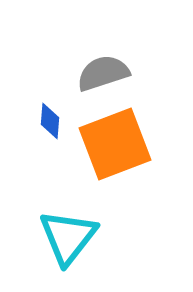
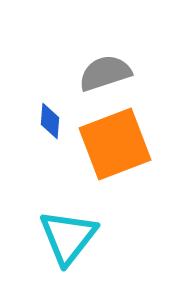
gray semicircle: moved 2 px right
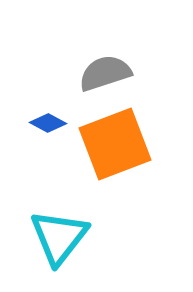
blue diamond: moved 2 px left, 2 px down; rotated 66 degrees counterclockwise
cyan triangle: moved 9 px left
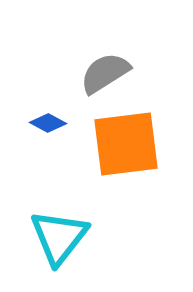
gray semicircle: rotated 14 degrees counterclockwise
orange square: moved 11 px right; rotated 14 degrees clockwise
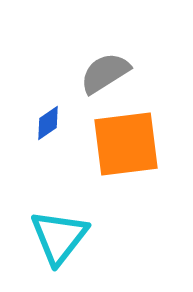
blue diamond: rotated 63 degrees counterclockwise
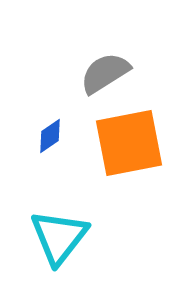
blue diamond: moved 2 px right, 13 px down
orange square: moved 3 px right, 1 px up; rotated 4 degrees counterclockwise
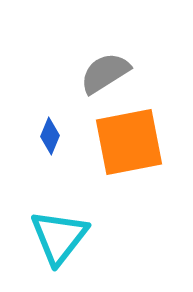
blue diamond: rotated 33 degrees counterclockwise
orange square: moved 1 px up
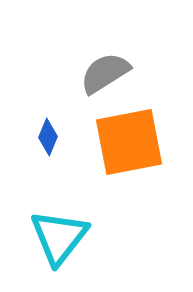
blue diamond: moved 2 px left, 1 px down
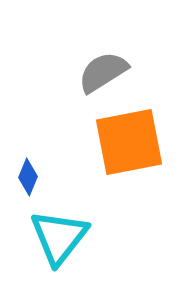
gray semicircle: moved 2 px left, 1 px up
blue diamond: moved 20 px left, 40 px down
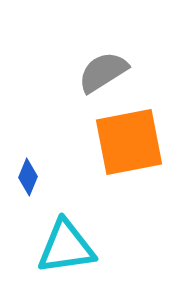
cyan triangle: moved 7 px right, 10 px down; rotated 44 degrees clockwise
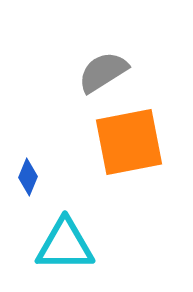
cyan triangle: moved 1 px left, 2 px up; rotated 8 degrees clockwise
